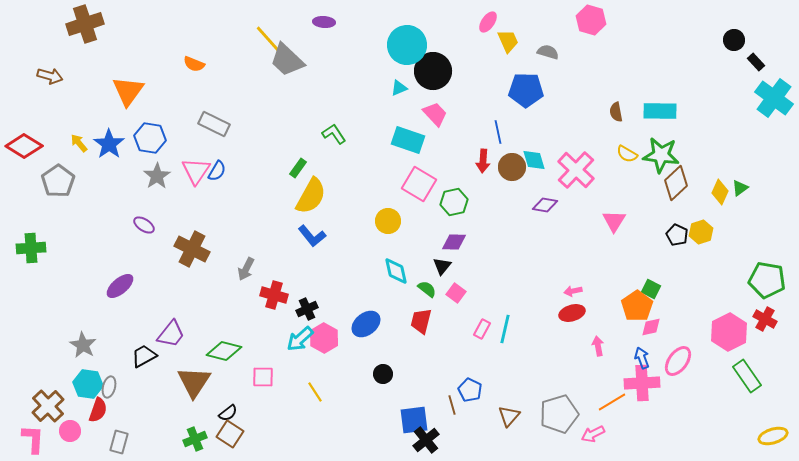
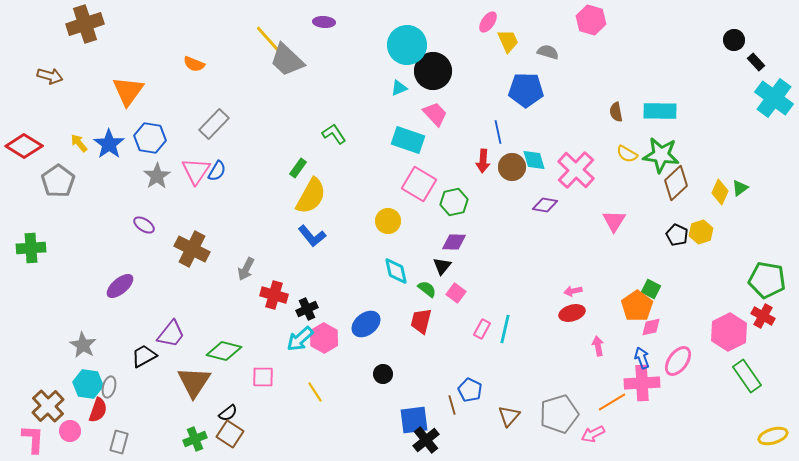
gray rectangle at (214, 124): rotated 72 degrees counterclockwise
red cross at (765, 319): moved 2 px left, 3 px up
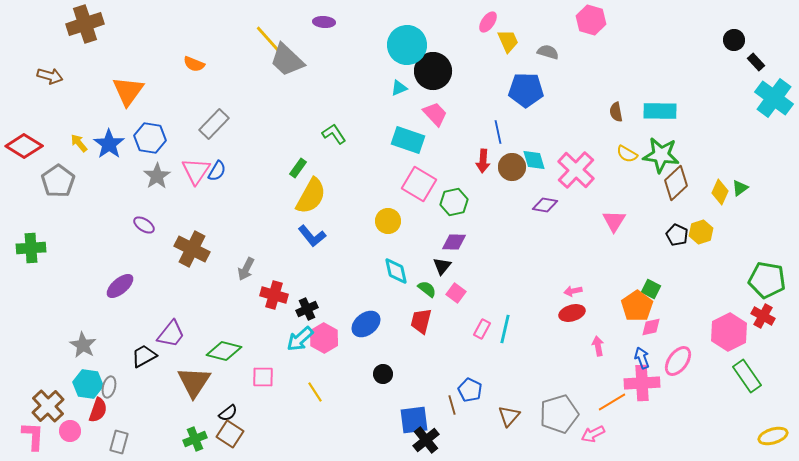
pink L-shape at (33, 439): moved 3 px up
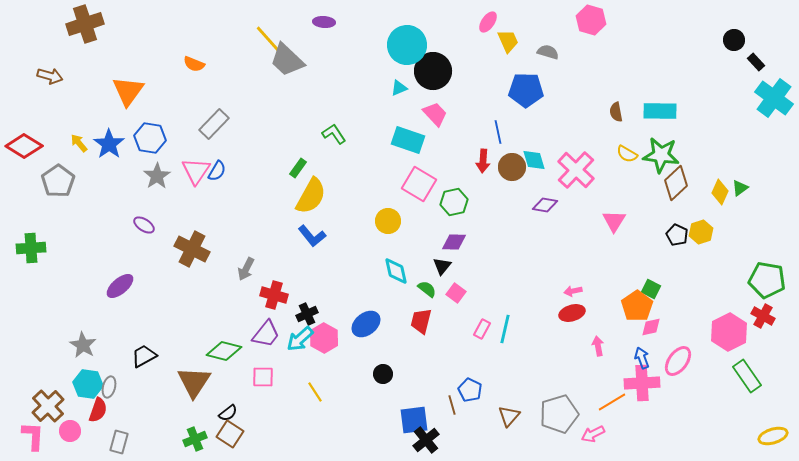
black cross at (307, 309): moved 5 px down
purple trapezoid at (171, 334): moved 95 px right
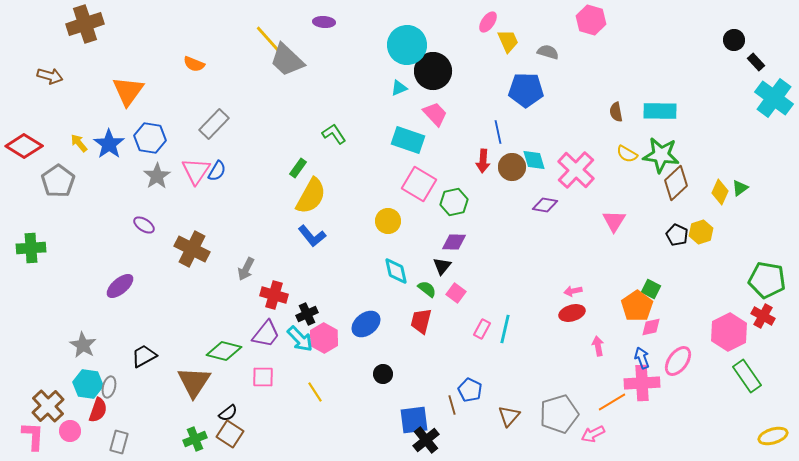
cyan arrow at (300, 339): rotated 92 degrees counterclockwise
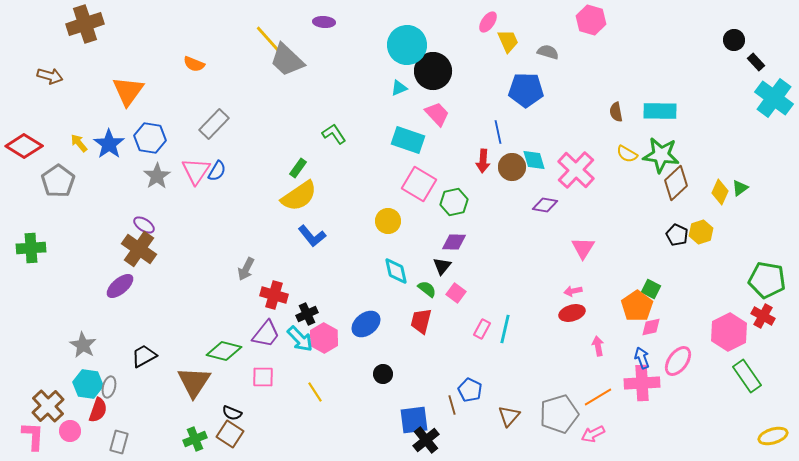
pink trapezoid at (435, 114): moved 2 px right
yellow semicircle at (311, 196): moved 12 px left; rotated 27 degrees clockwise
pink triangle at (614, 221): moved 31 px left, 27 px down
brown cross at (192, 249): moved 53 px left; rotated 8 degrees clockwise
orange line at (612, 402): moved 14 px left, 5 px up
black semicircle at (228, 413): moved 4 px right; rotated 60 degrees clockwise
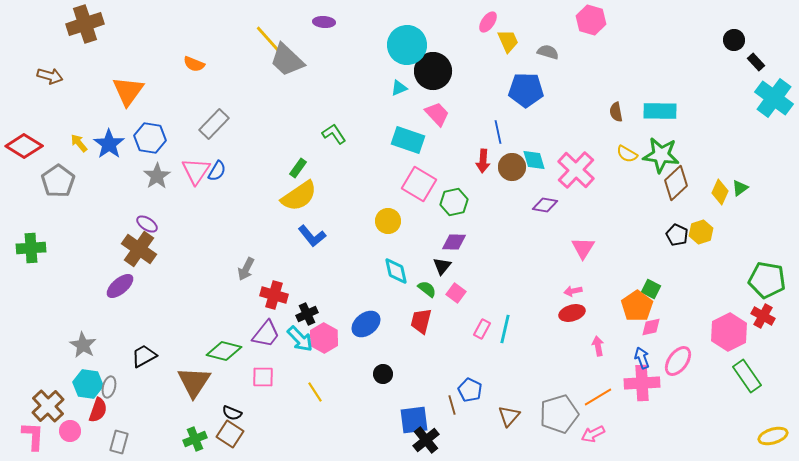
purple ellipse at (144, 225): moved 3 px right, 1 px up
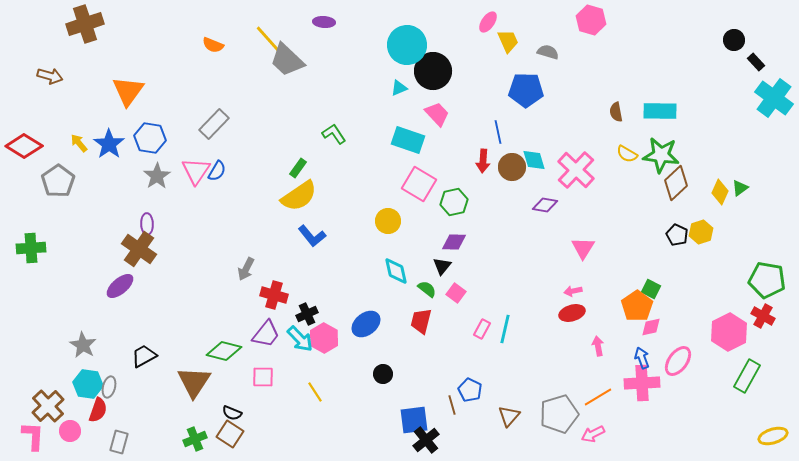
orange semicircle at (194, 64): moved 19 px right, 19 px up
purple ellipse at (147, 224): rotated 55 degrees clockwise
green rectangle at (747, 376): rotated 64 degrees clockwise
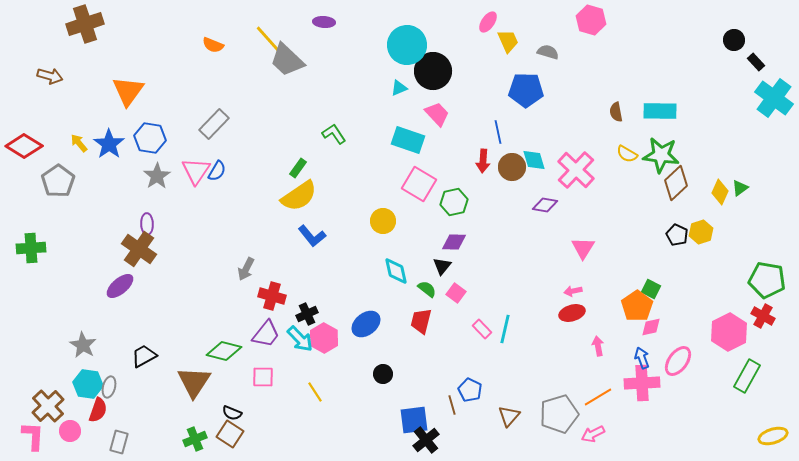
yellow circle at (388, 221): moved 5 px left
red cross at (274, 295): moved 2 px left, 1 px down
pink rectangle at (482, 329): rotated 72 degrees counterclockwise
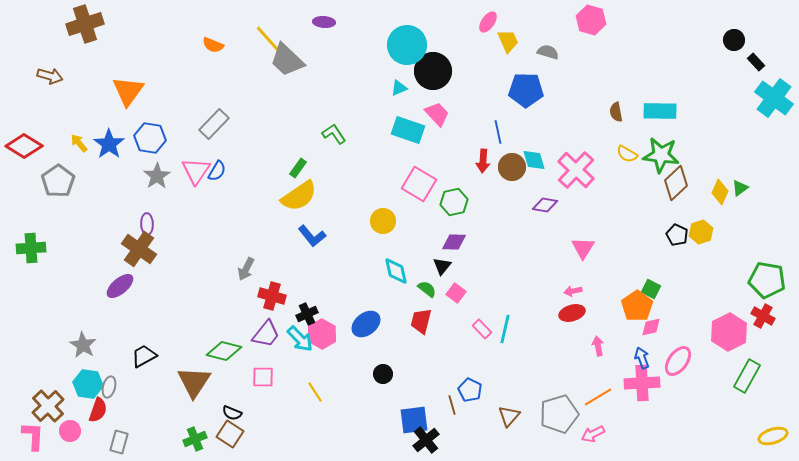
cyan rectangle at (408, 140): moved 10 px up
pink hexagon at (324, 338): moved 2 px left, 4 px up
